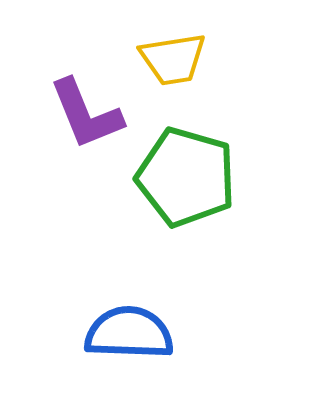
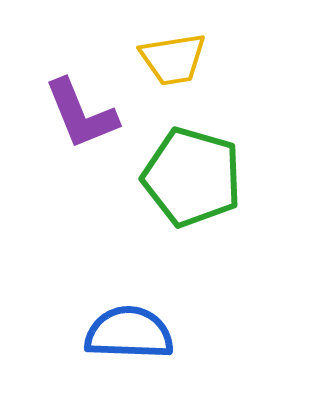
purple L-shape: moved 5 px left
green pentagon: moved 6 px right
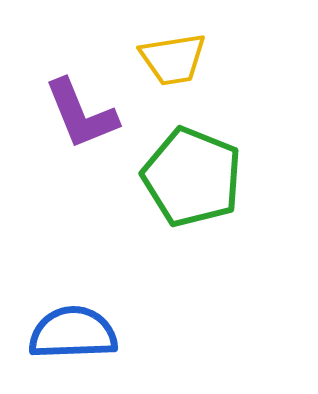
green pentagon: rotated 6 degrees clockwise
blue semicircle: moved 56 px left; rotated 4 degrees counterclockwise
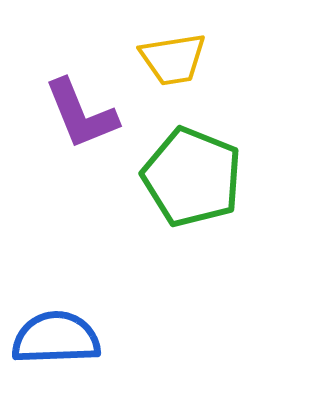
blue semicircle: moved 17 px left, 5 px down
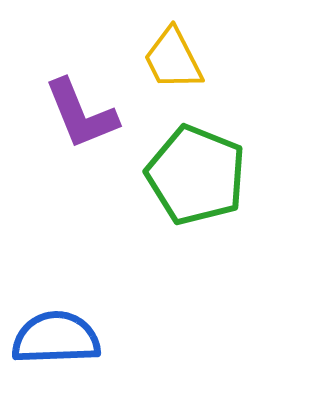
yellow trapezoid: rotated 72 degrees clockwise
green pentagon: moved 4 px right, 2 px up
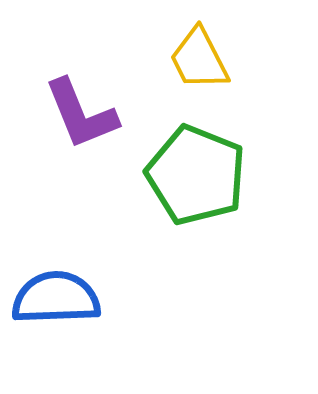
yellow trapezoid: moved 26 px right
blue semicircle: moved 40 px up
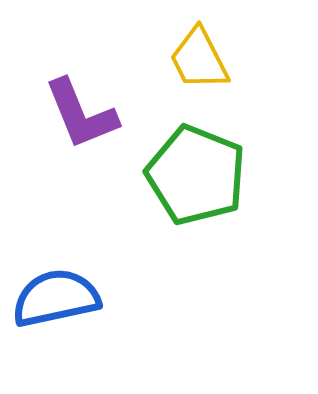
blue semicircle: rotated 10 degrees counterclockwise
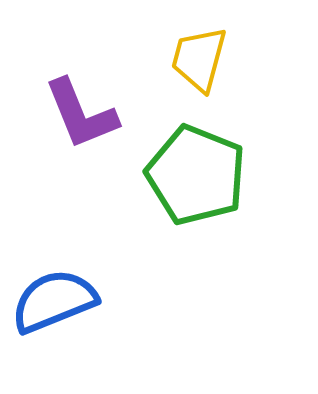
yellow trapezoid: rotated 42 degrees clockwise
blue semicircle: moved 2 px left, 3 px down; rotated 10 degrees counterclockwise
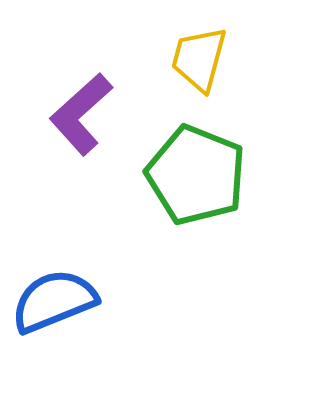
purple L-shape: rotated 70 degrees clockwise
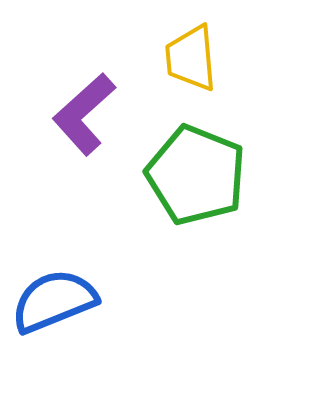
yellow trapezoid: moved 8 px left, 1 px up; rotated 20 degrees counterclockwise
purple L-shape: moved 3 px right
